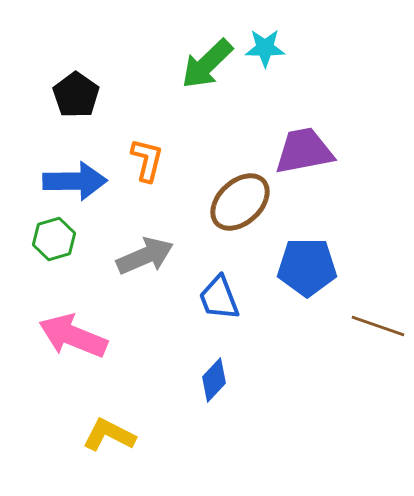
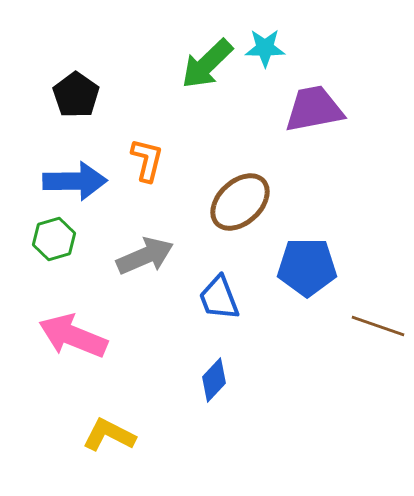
purple trapezoid: moved 10 px right, 42 px up
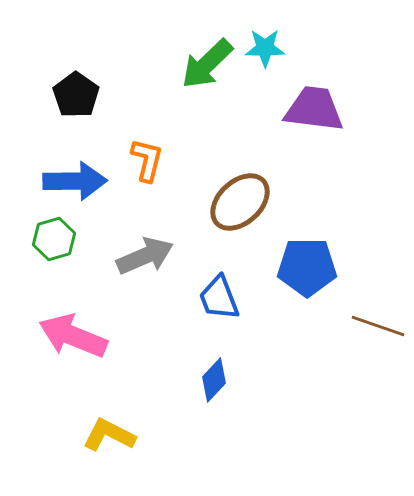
purple trapezoid: rotated 18 degrees clockwise
